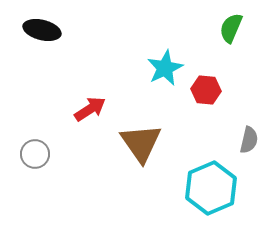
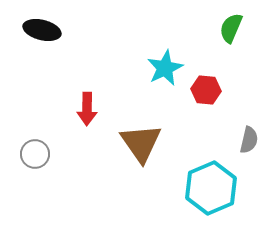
red arrow: moved 3 px left; rotated 124 degrees clockwise
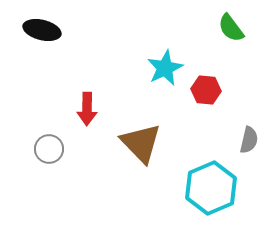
green semicircle: rotated 60 degrees counterclockwise
brown triangle: rotated 9 degrees counterclockwise
gray circle: moved 14 px right, 5 px up
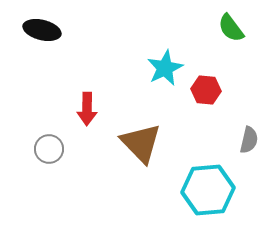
cyan hexagon: moved 3 px left, 2 px down; rotated 18 degrees clockwise
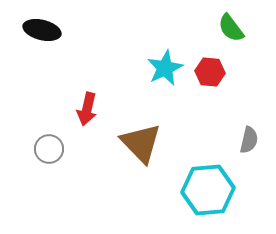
red hexagon: moved 4 px right, 18 px up
red arrow: rotated 12 degrees clockwise
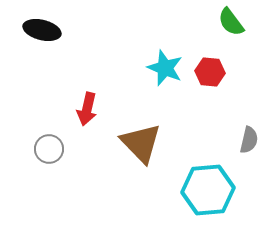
green semicircle: moved 6 px up
cyan star: rotated 24 degrees counterclockwise
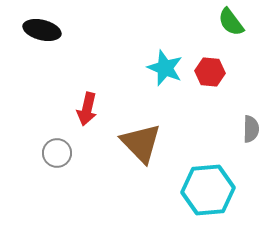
gray semicircle: moved 2 px right, 11 px up; rotated 12 degrees counterclockwise
gray circle: moved 8 px right, 4 px down
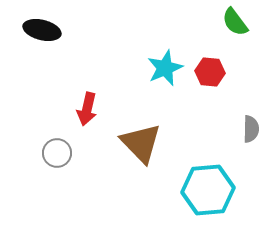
green semicircle: moved 4 px right
cyan star: rotated 27 degrees clockwise
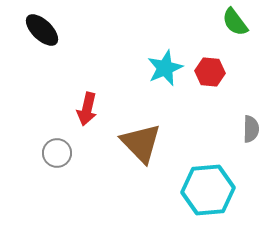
black ellipse: rotated 30 degrees clockwise
